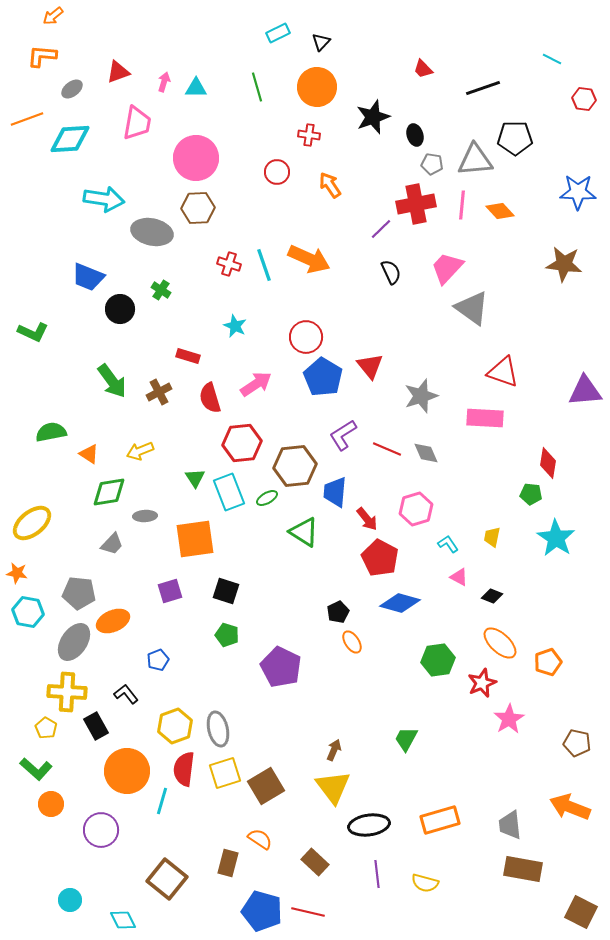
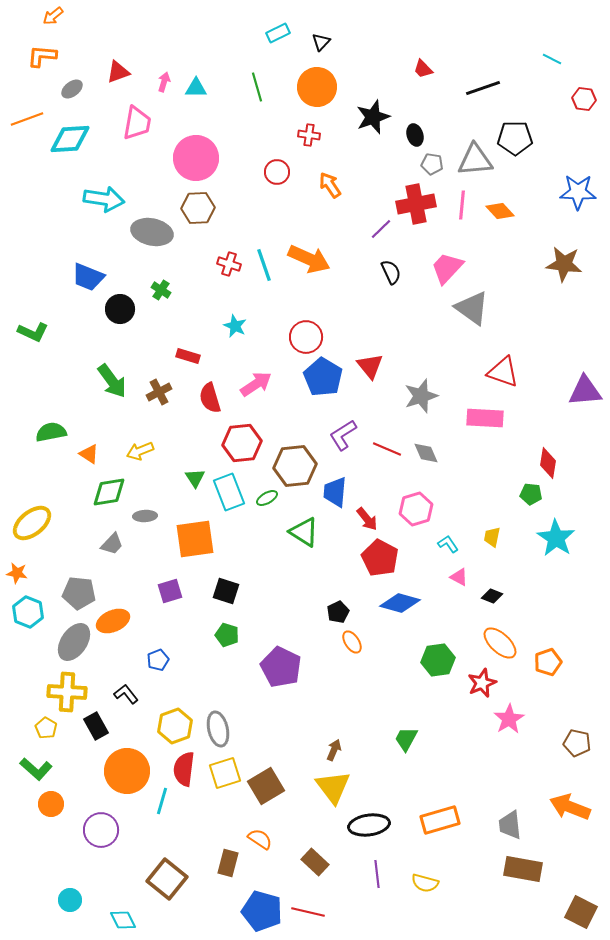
cyan hexagon at (28, 612): rotated 12 degrees clockwise
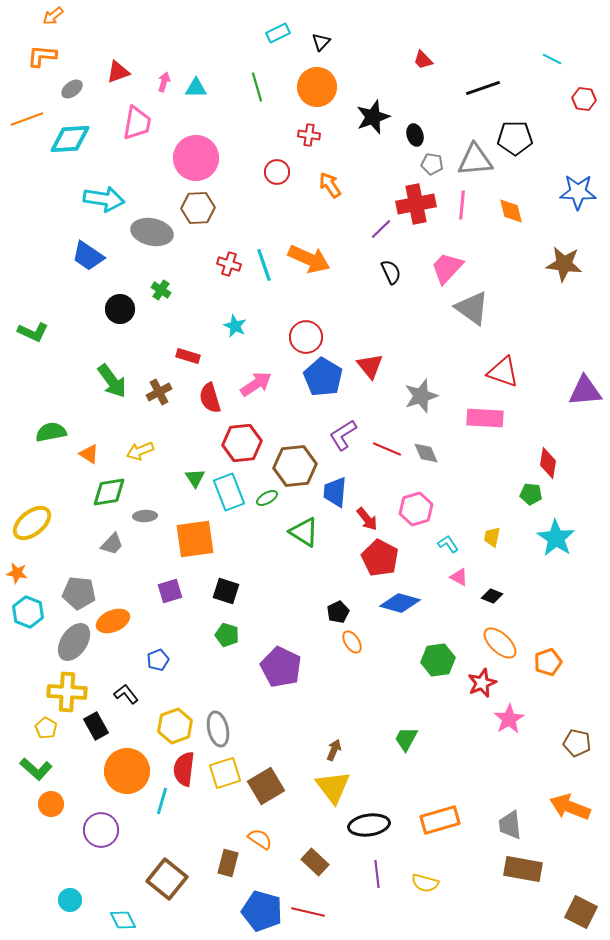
red trapezoid at (423, 69): moved 9 px up
orange diamond at (500, 211): moved 11 px right; rotated 28 degrees clockwise
blue trapezoid at (88, 277): moved 21 px up; rotated 12 degrees clockwise
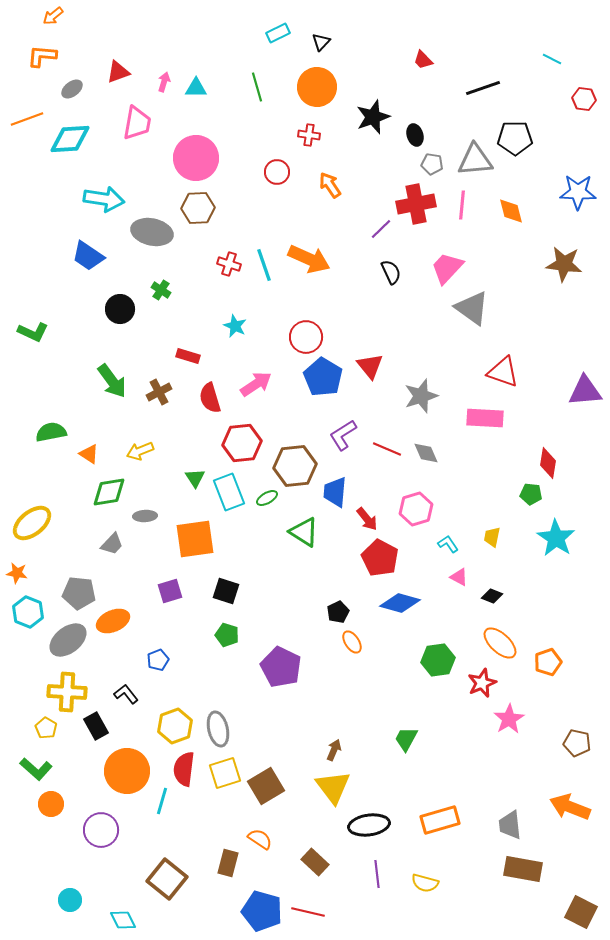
gray ellipse at (74, 642): moved 6 px left, 2 px up; rotated 18 degrees clockwise
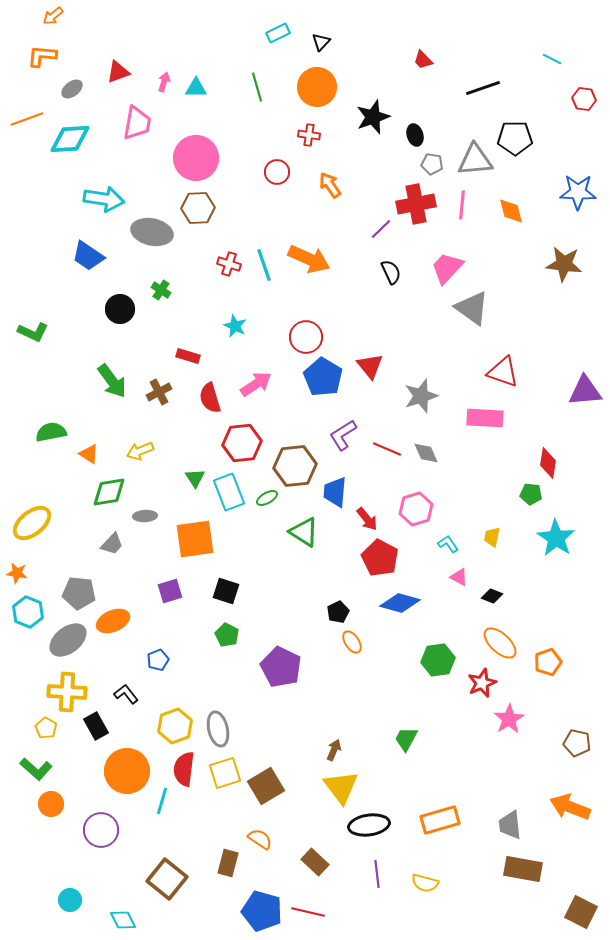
green pentagon at (227, 635): rotated 10 degrees clockwise
yellow triangle at (333, 787): moved 8 px right
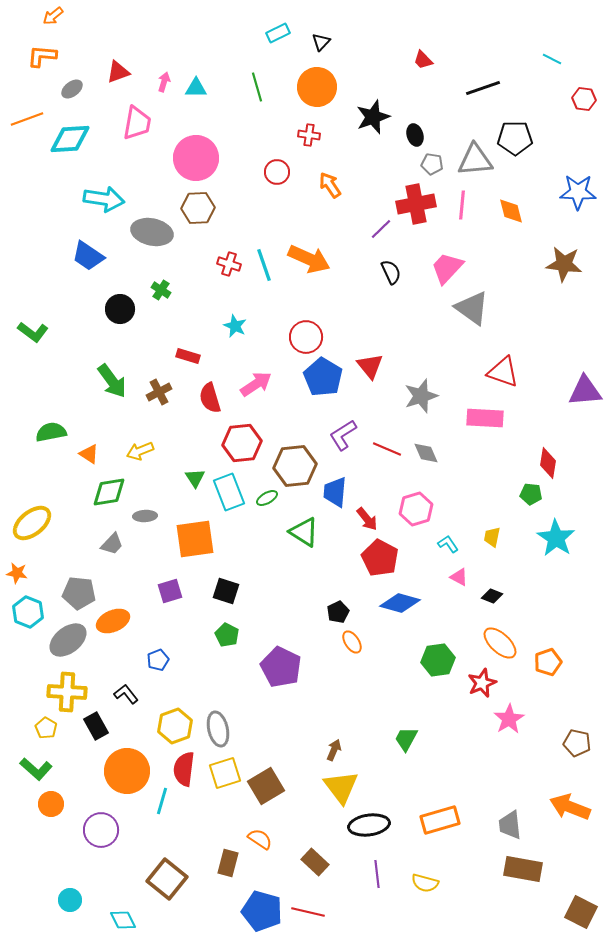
green L-shape at (33, 332): rotated 12 degrees clockwise
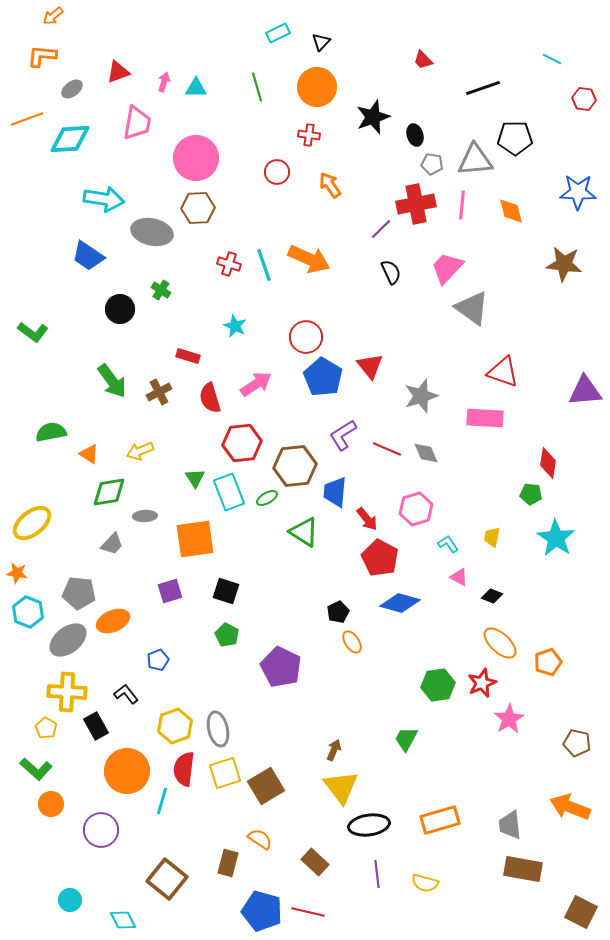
green hexagon at (438, 660): moved 25 px down
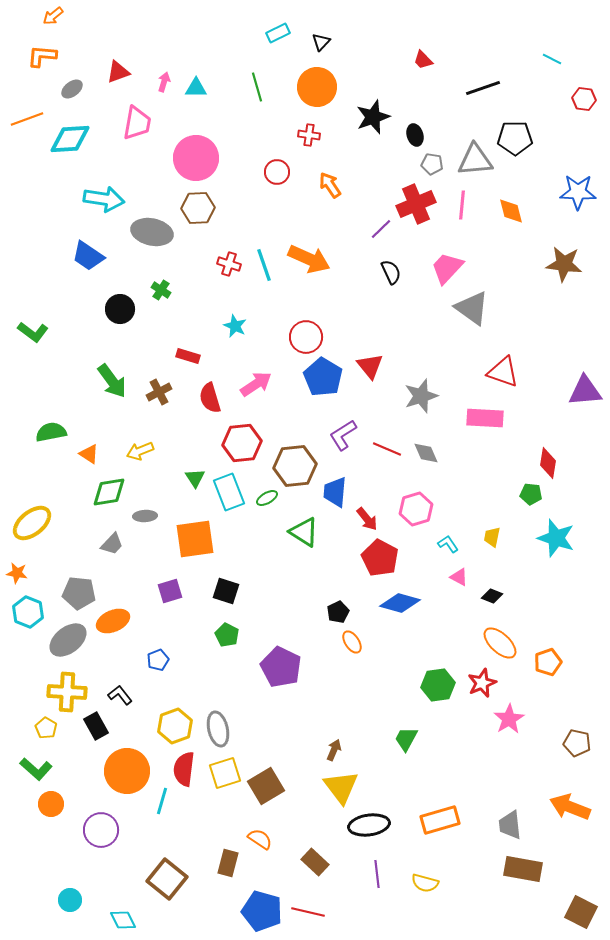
red cross at (416, 204): rotated 12 degrees counterclockwise
cyan star at (556, 538): rotated 15 degrees counterclockwise
black L-shape at (126, 694): moved 6 px left, 1 px down
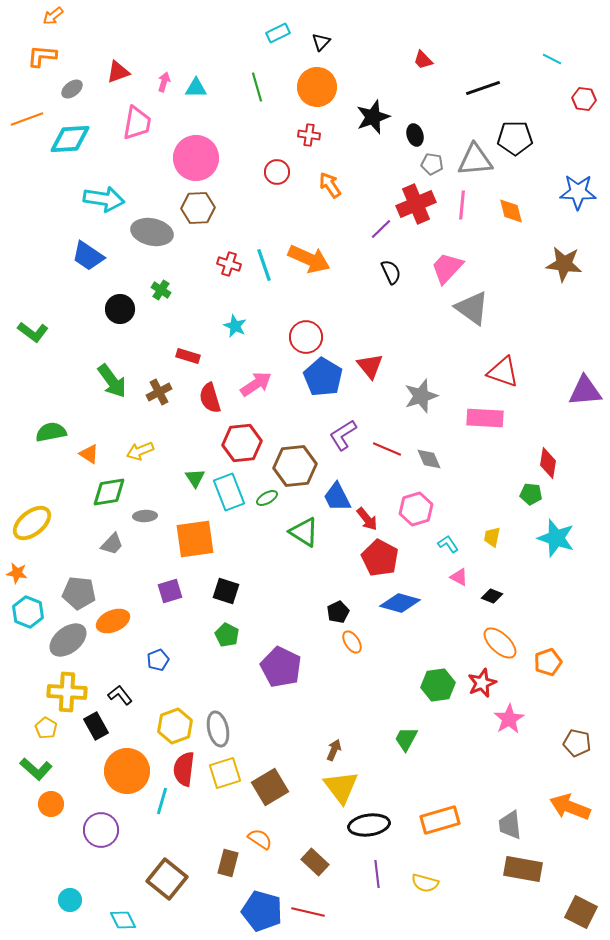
gray diamond at (426, 453): moved 3 px right, 6 px down
blue trapezoid at (335, 492): moved 2 px right, 5 px down; rotated 32 degrees counterclockwise
brown square at (266, 786): moved 4 px right, 1 px down
